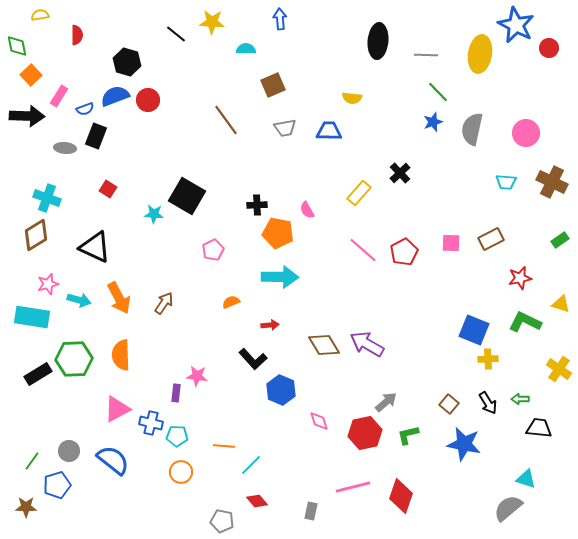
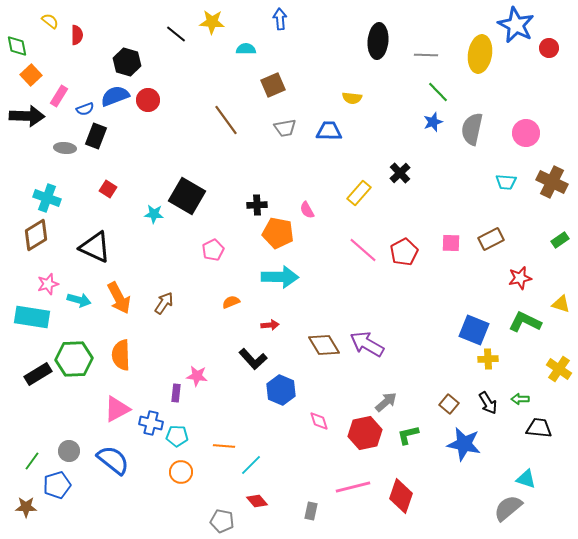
yellow semicircle at (40, 15): moved 10 px right, 6 px down; rotated 48 degrees clockwise
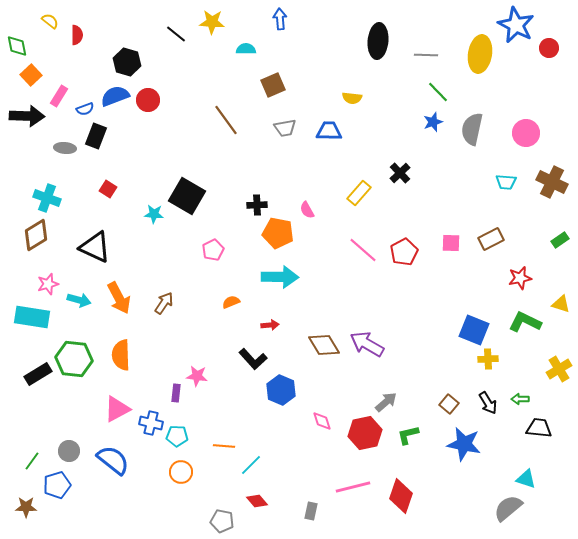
green hexagon at (74, 359): rotated 9 degrees clockwise
yellow cross at (559, 369): rotated 25 degrees clockwise
pink diamond at (319, 421): moved 3 px right
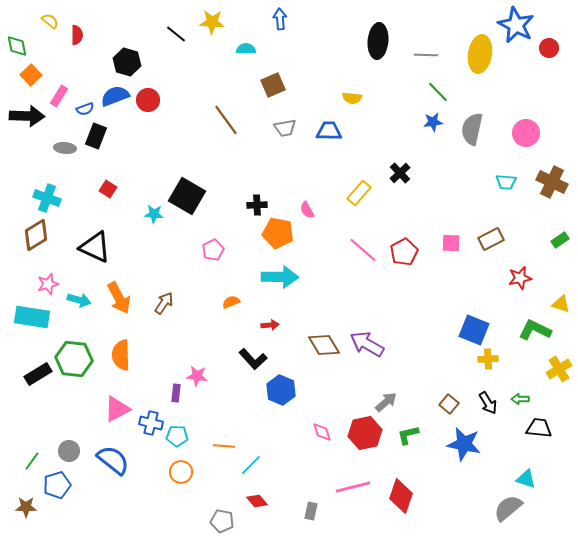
blue star at (433, 122): rotated 12 degrees clockwise
green L-shape at (525, 322): moved 10 px right, 8 px down
pink diamond at (322, 421): moved 11 px down
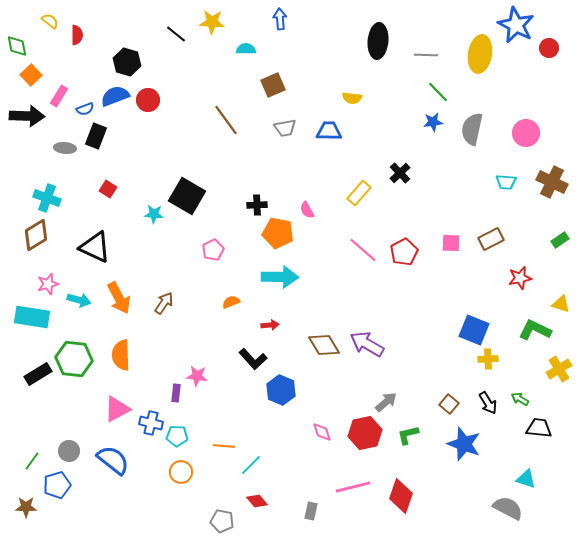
green arrow at (520, 399): rotated 30 degrees clockwise
blue star at (464, 444): rotated 8 degrees clockwise
gray semicircle at (508, 508): rotated 68 degrees clockwise
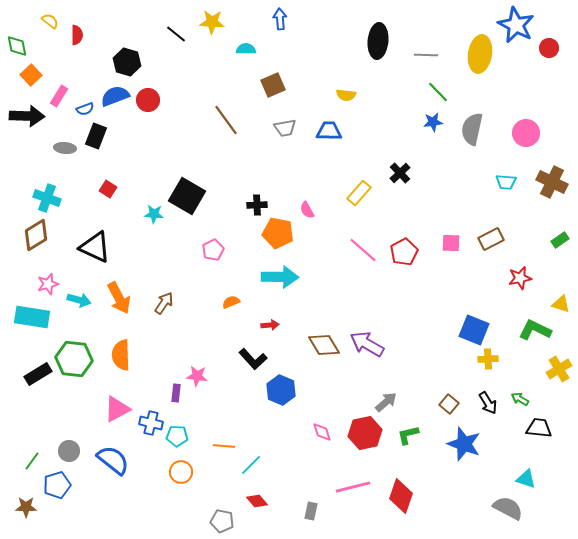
yellow semicircle at (352, 98): moved 6 px left, 3 px up
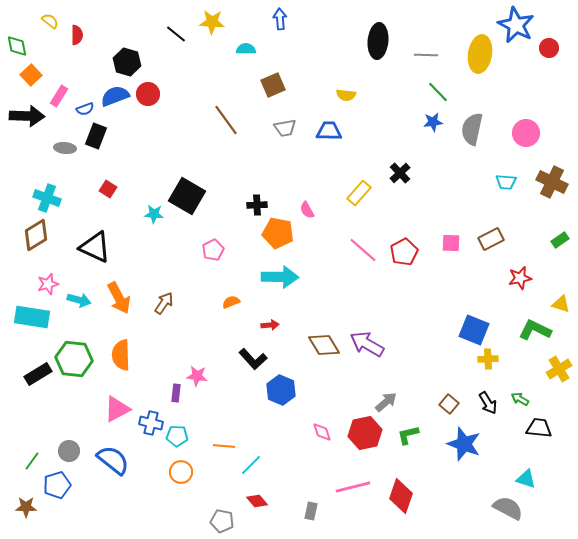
red circle at (148, 100): moved 6 px up
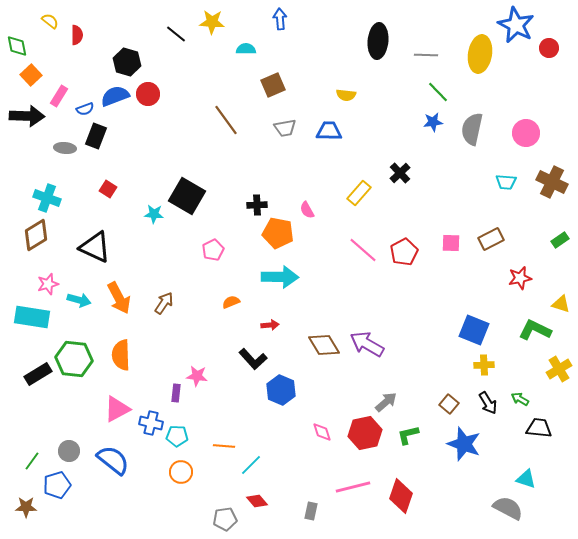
yellow cross at (488, 359): moved 4 px left, 6 px down
gray pentagon at (222, 521): moved 3 px right, 2 px up; rotated 20 degrees counterclockwise
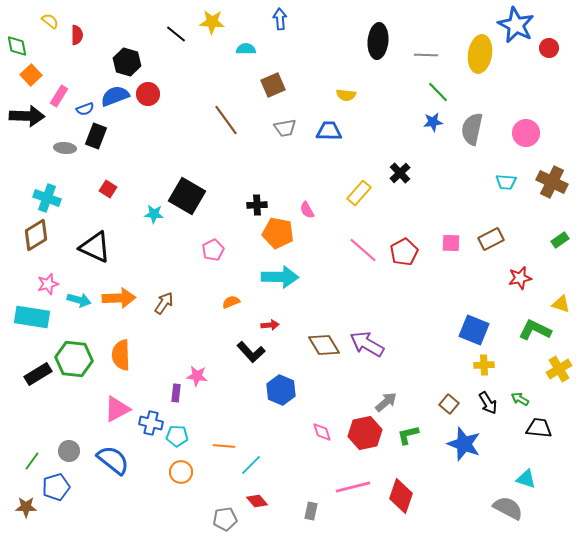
orange arrow at (119, 298): rotated 64 degrees counterclockwise
black L-shape at (253, 359): moved 2 px left, 7 px up
blue pentagon at (57, 485): moved 1 px left, 2 px down
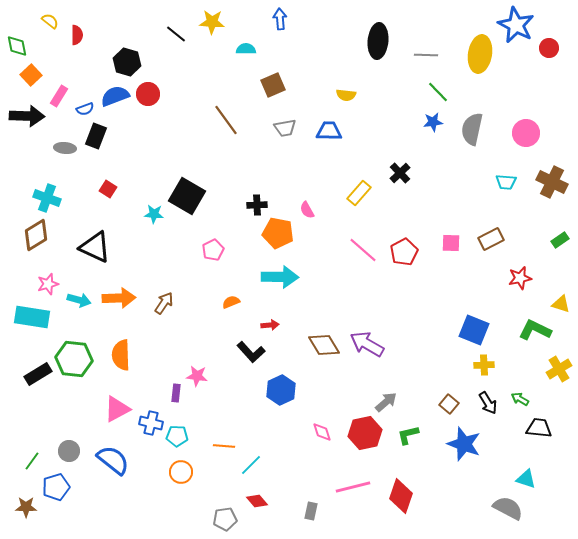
blue hexagon at (281, 390): rotated 12 degrees clockwise
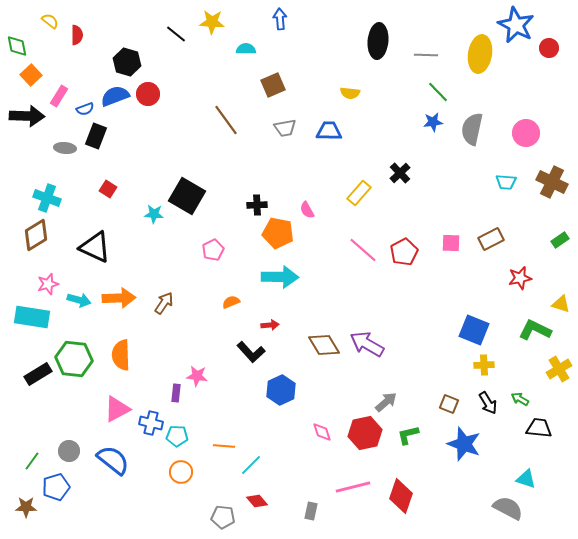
yellow semicircle at (346, 95): moved 4 px right, 2 px up
brown square at (449, 404): rotated 18 degrees counterclockwise
gray pentagon at (225, 519): moved 2 px left, 2 px up; rotated 15 degrees clockwise
